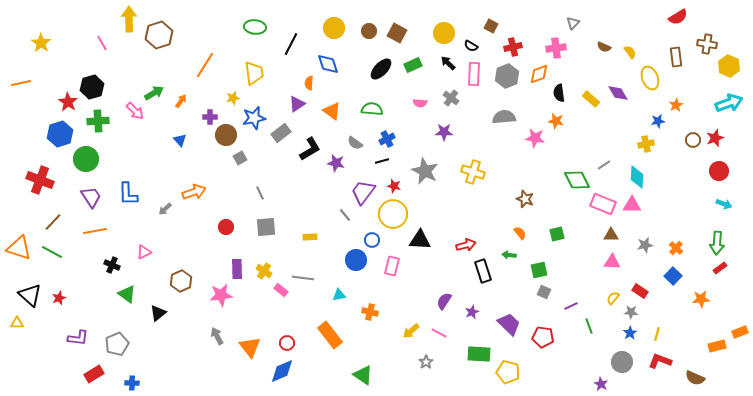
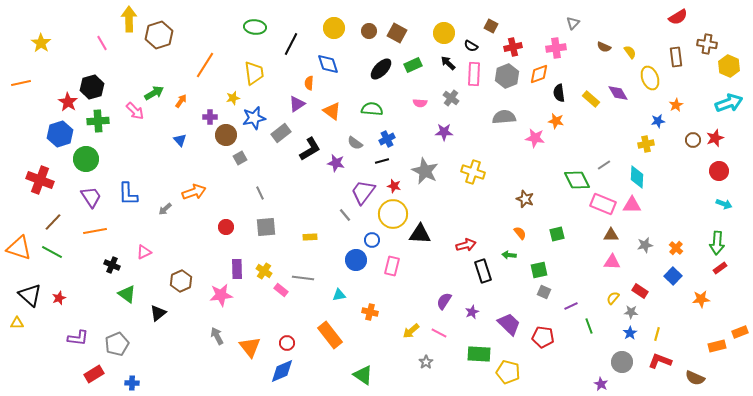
black triangle at (420, 240): moved 6 px up
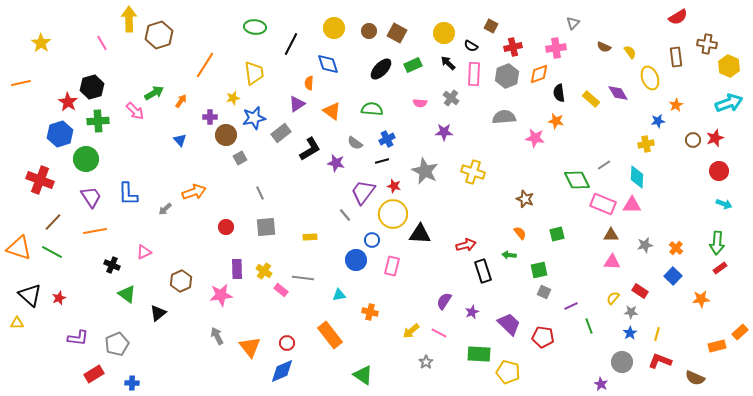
orange rectangle at (740, 332): rotated 21 degrees counterclockwise
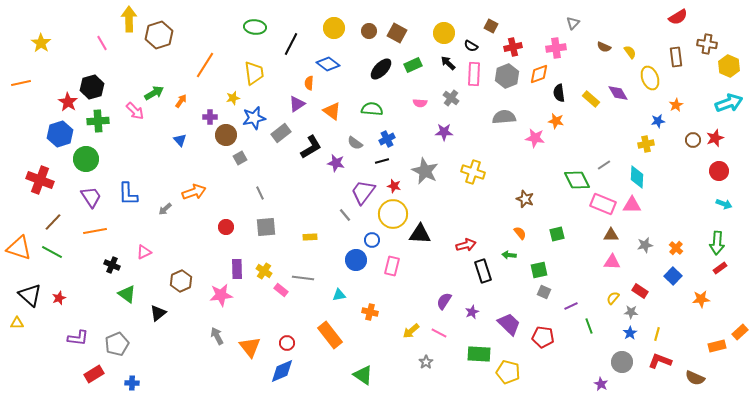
blue diamond at (328, 64): rotated 35 degrees counterclockwise
black L-shape at (310, 149): moved 1 px right, 2 px up
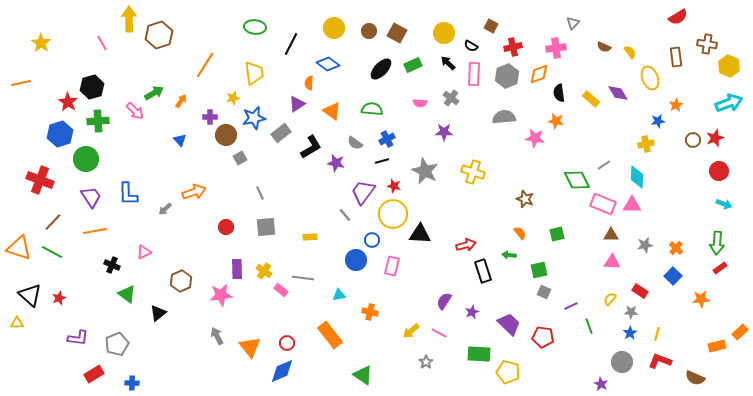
yellow semicircle at (613, 298): moved 3 px left, 1 px down
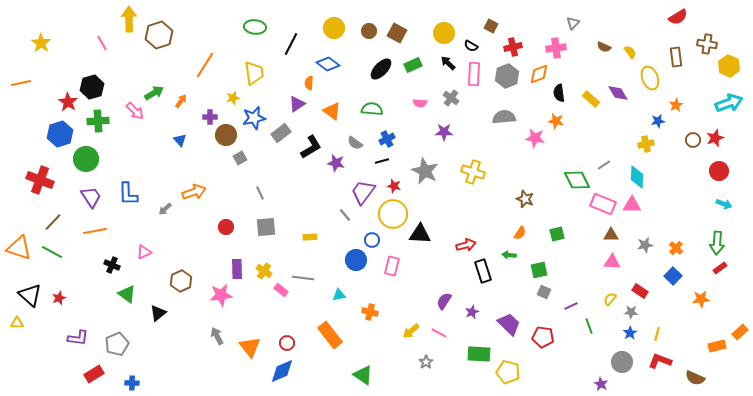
orange semicircle at (520, 233): rotated 72 degrees clockwise
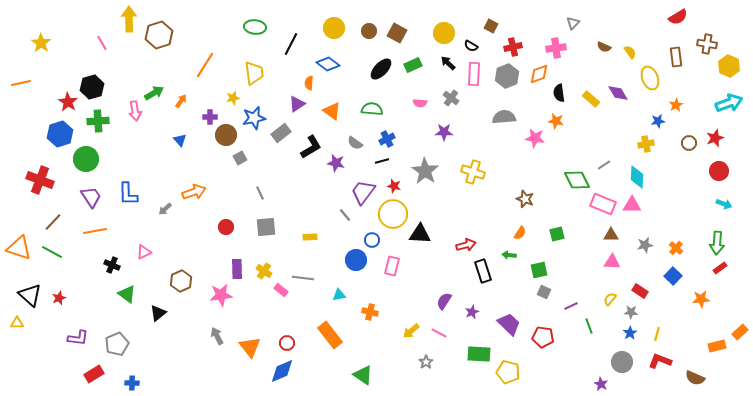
pink arrow at (135, 111): rotated 36 degrees clockwise
brown circle at (693, 140): moved 4 px left, 3 px down
gray star at (425, 171): rotated 8 degrees clockwise
